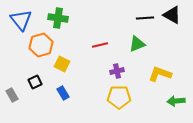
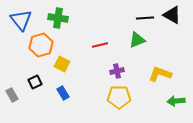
green triangle: moved 4 px up
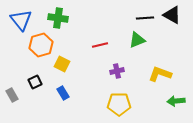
yellow pentagon: moved 7 px down
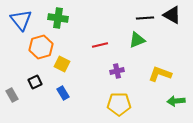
orange hexagon: moved 2 px down
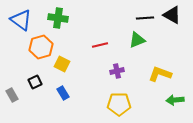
blue triangle: rotated 15 degrees counterclockwise
green arrow: moved 1 px left, 1 px up
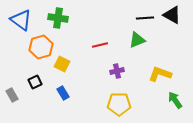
green arrow: rotated 60 degrees clockwise
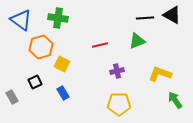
green triangle: moved 1 px down
gray rectangle: moved 2 px down
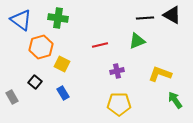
black square: rotated 24 degrees counterclockwise
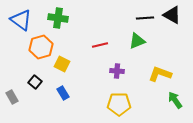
purple cross: rotated 16 degrees clockwise
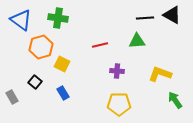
green triangle: rotated 18 degrees clockwise
